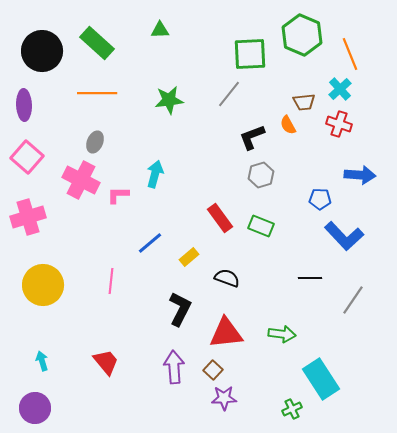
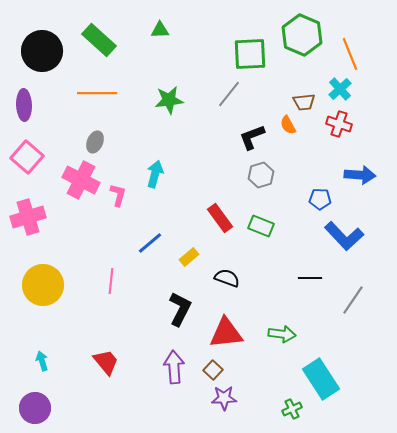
green rectangle at (97, 43): moved 2 px right, 3 px up
pink L-shape at (118, 195): rotated 105 degrees clockwise
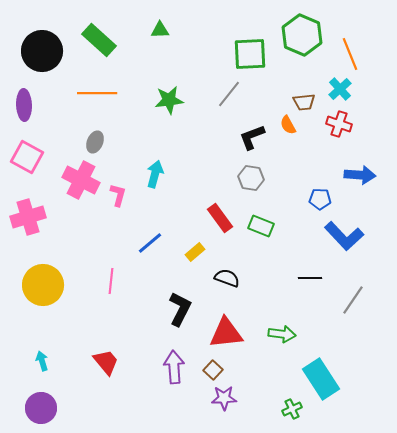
pink square at (27, 157): rotated 12 degrees counterclockwise
gray hexagon at (261, 175): moved 10 px left, 3 px down; rotated 25 degrees clockwise
yellow rectangle at (189, 257): moved 6 px right, 5 px up
purple circle at (35, 408): moved 6 px right
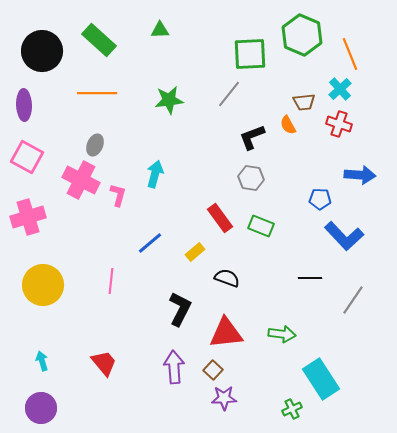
gray ellipse at (95, 142): moved 3 px down
red trapezoid at (106, 362): moved 2 px left, 1 px down
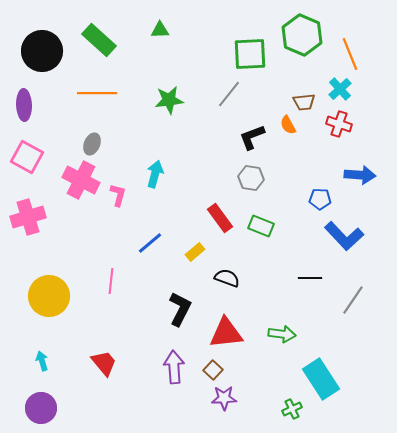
gray ellipse at (95, 145): moved 3 px left, 1 px up
yellow circle at (43, 285): moved 6 px right, 11 px down
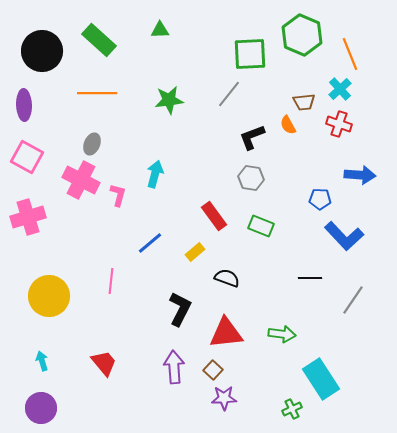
red rectangle at (220, 218): moved 6 px left, 2 px up
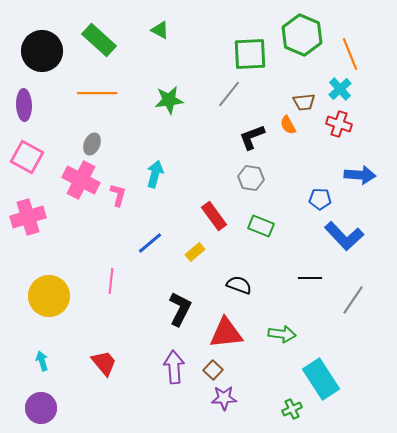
green triangle at (160, 30): rotated 30 degrees clockwise
black semicircle at (227, 278): moved 12 px right, 7 px down
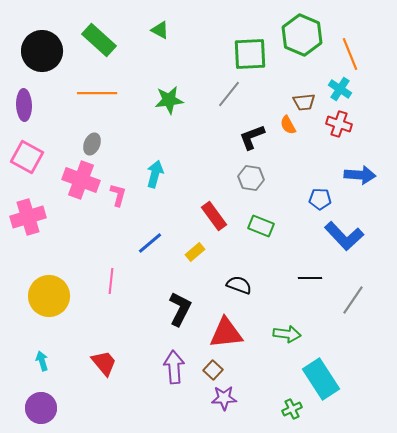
cyan cross at (340, 89): rotated 15 degrees counterclockwise
pink cross at (81, 180): rotated 6 degrees counterclockwise
green arrow at (282, 334): moved 5 px right
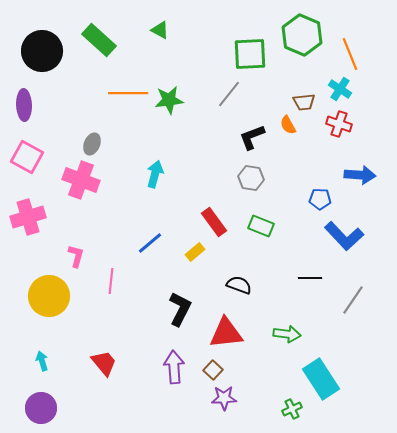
orange line at (97, 93): moved 31 px right
pink L-shape at (118, 195): moved 42 px left, 61 px down
red rectangle at (214, 216): moved 6 px down
